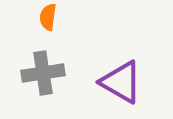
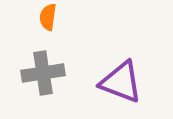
purple triangle: rotated 9 degrees counterclockwise
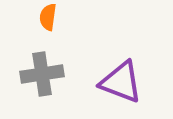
gray cross: moved 1 px left, 1 px down
